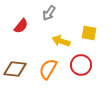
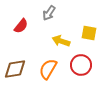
brown diamond: rotated 15 degrees counterclockwise
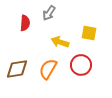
red semicircle: moved 4 px right, 3 px up; rotated 35 degrees counterclockwise
yellow arrow: moved 1 px left, 1 px down
brown diamond: moved 2 px right
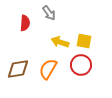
gray arrow: rotated 70 degrees counterclockwise
yellow square: moved 5 px left, 8 px down
brown diamond: moved 1 px right
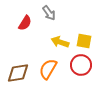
red semicircle: rotated 28 degrees clockwise
brown diamond: moved 4 px down
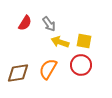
gray arrow: moved 11 px down
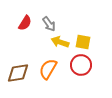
yellow square: moved 1 px left, 1 px down
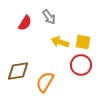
gray arrow: moved 7 px up
orange semicircle: moved 3 px left, 13 px down
brown diamond: moved 2 px up
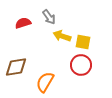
red semicircle: moved 2 px left; rotated 140 degrees counterclockwise
yellow arrow: moved 2 px right, 6 px up
brown diamond: moved 2 px left, 4 px up
